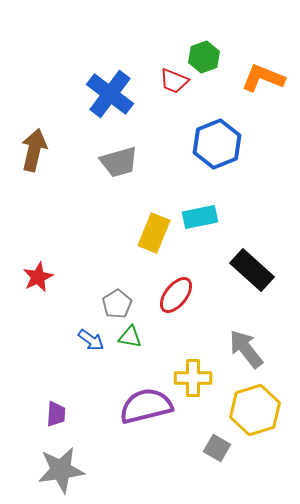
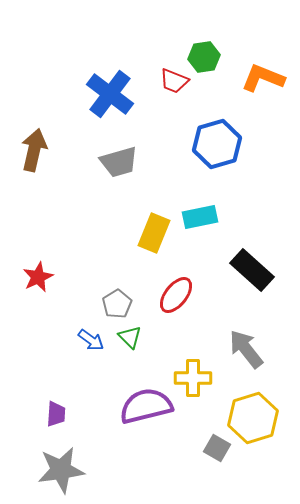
green hexagon: rotated 12 degrees clockwise
blue hexagon: rotated 6 degrees clockwise
green triangle: rotated 35 degrees clockwise
yellow hexagon: moved 2 px left, 8 px down
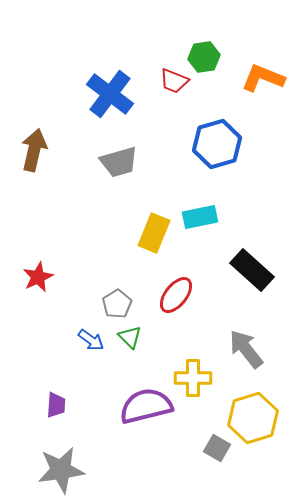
purple trapezoid: moved 9 px up
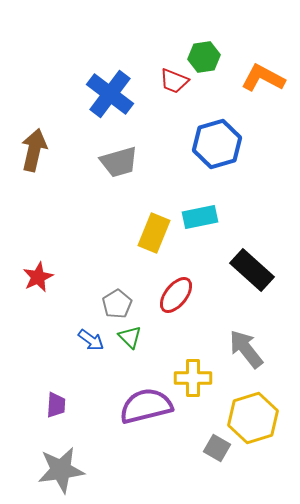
orange L-shape: rotated 6 degrees clockwise
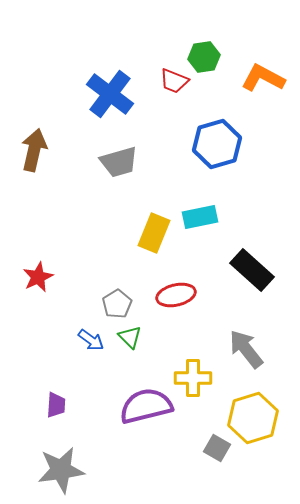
red ellipse: rotated 39 degrees clockwise
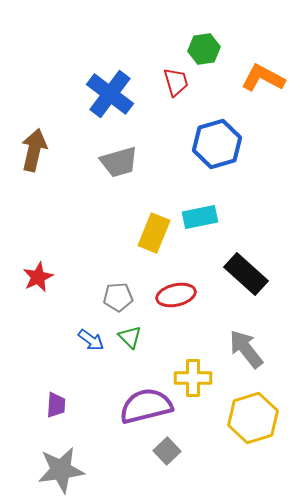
green hexagon: moved 8 px up
red trapezoid: moved 2 px right, 1 px down; rotated 128 degrees counterclockwise
black rectangle: moved 6 px left, 4 px down
gray pentagon: moved 1 px right, 7 px up; rotated 28 degrees clockwise
gray square: moved 50 px left, 3 px down; rotated 16 degrees clockwise
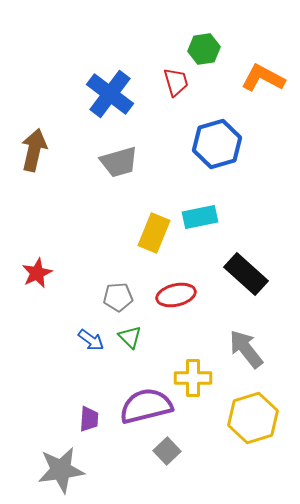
red star: moved 1 px left, 4 px up
purple trapezoid: moved 33 px right, 14 px down
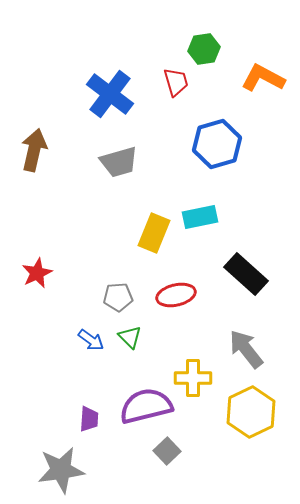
yellow hexagon: moved 2 px left, 6 px up; rotated 9 degrees counterclockwise
